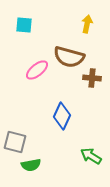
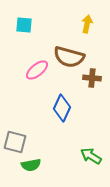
blue diamond: moved 8 px up
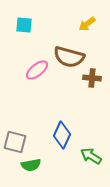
yellow arrow: rotated 138 degrees counterclockwise
blue diamond: moved 27 px down
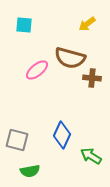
brown semicircle: moved 1 px right, 1 px down
gray square: moved 2 px right, 2 px up
green semicircle: moved 1 px left, 6 px down
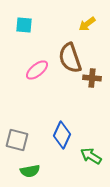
brown semicircle: rotated 56 degrees clockwise
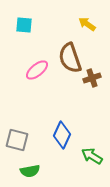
yellow arrow: rotated 72 degrees clockwise
brown cross: rotated 24 degrees counterclockwise
green arrow: moved 1 px right
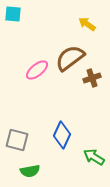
cyan square: moved 11 px left, 11 px up
brown semicircle: rotated 72 degrees clockwise
green arrow: moved 2 px right, 1 px down
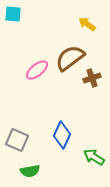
gray square: rotated 10 degrees clockwise
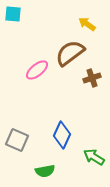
brown semicircle: moved 5 px up
green semicircle: moved 15 px right
